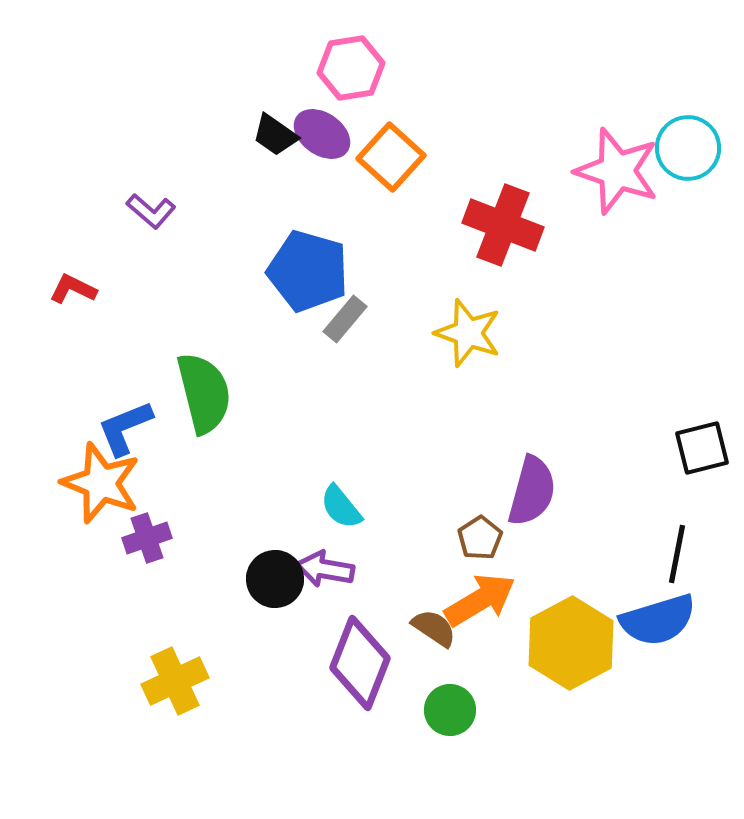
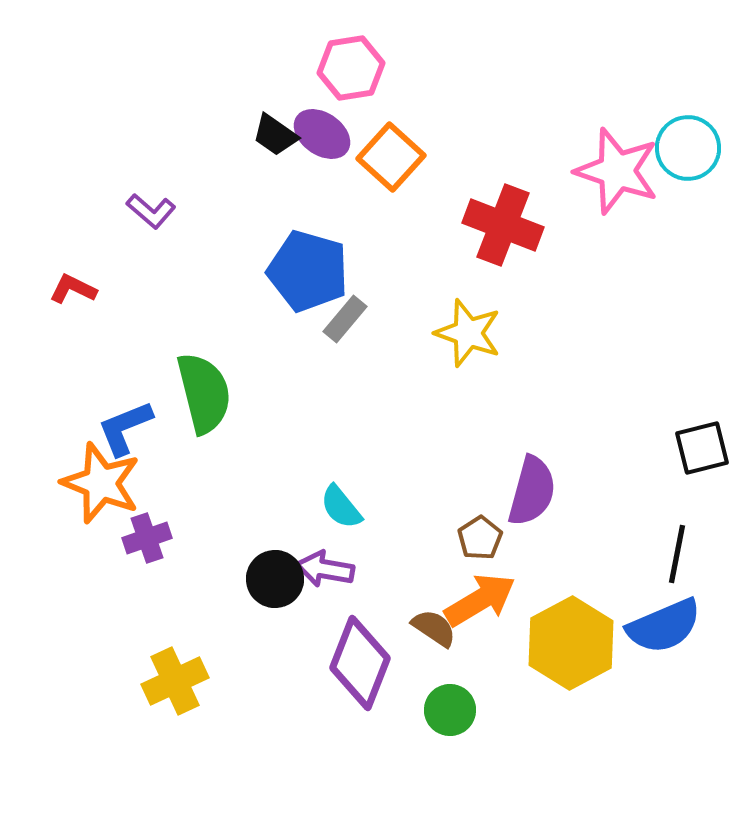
blue semicircle: moved 6 px right, 6 px down; rotated 6 degrees counterclockwise
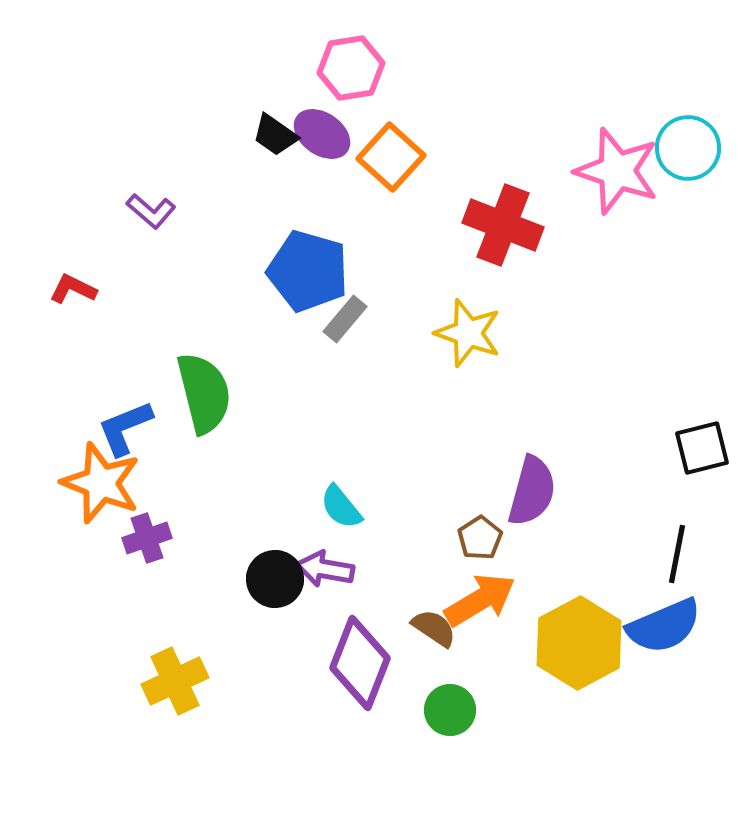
yellow hexagon: moved 8 px right
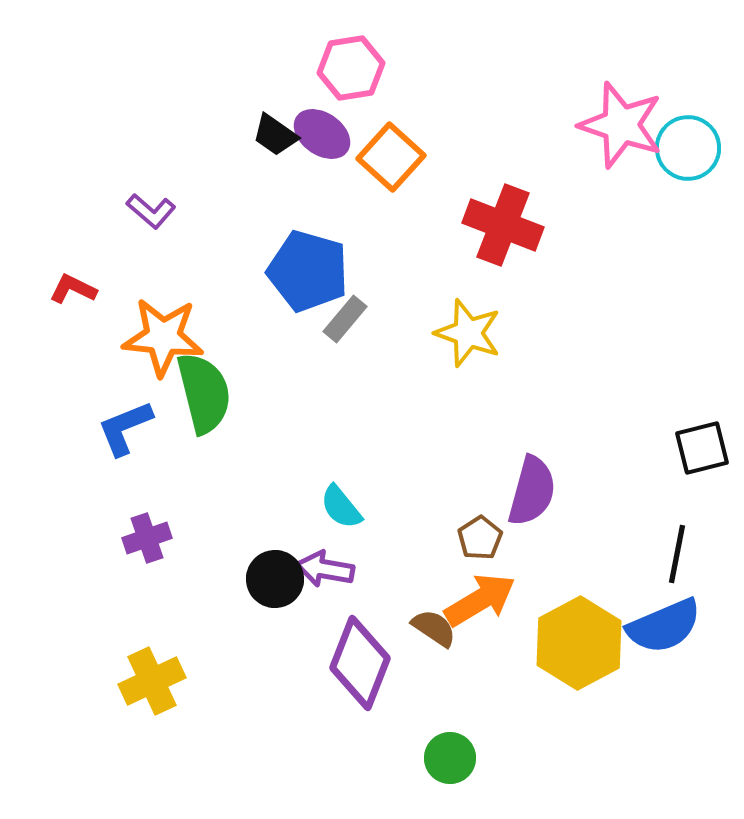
pink star: moved 4 px right, 46 px up
orange star: moved 62 px right, 146 px up; rotated 16 degrees counterclockwise
yellow cross: moved 23 px left
green circle: moved 48 px down
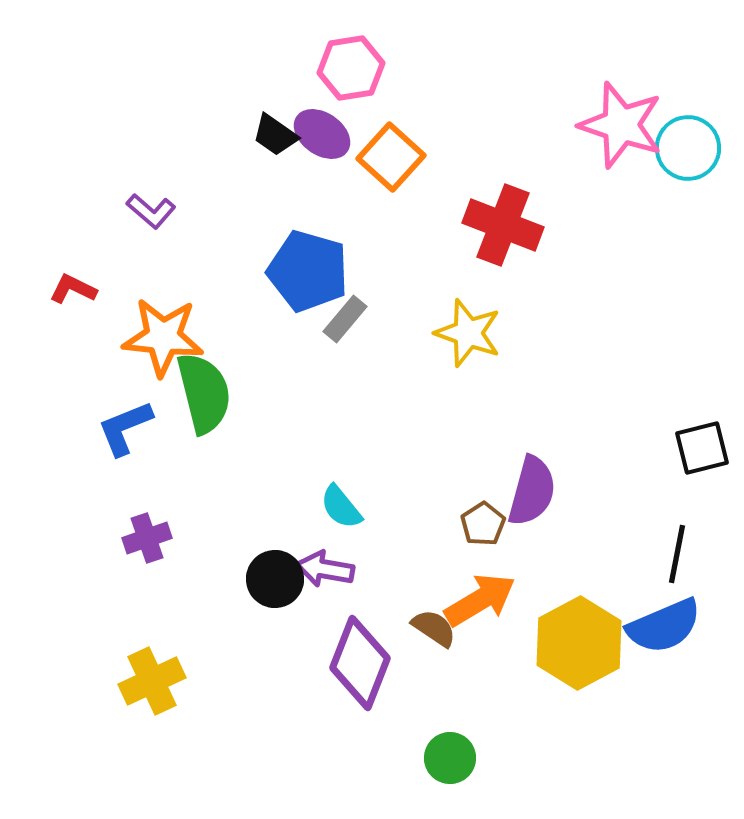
brown pentagon: moved 3 px right, 14 px up
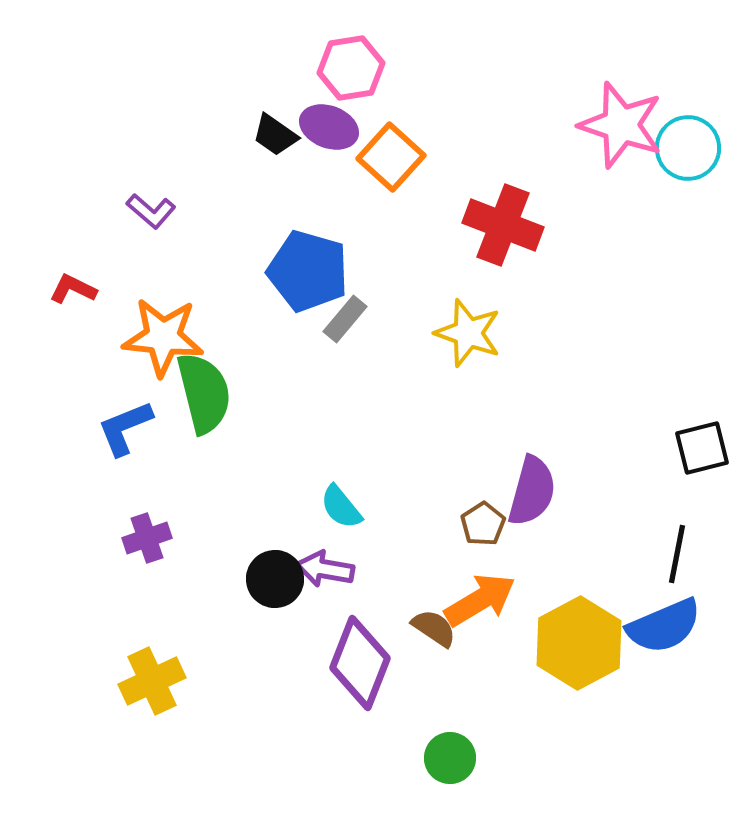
purple ellipse: moved 7 px right, 7 px up; rotated 14 degrees counterclockwise
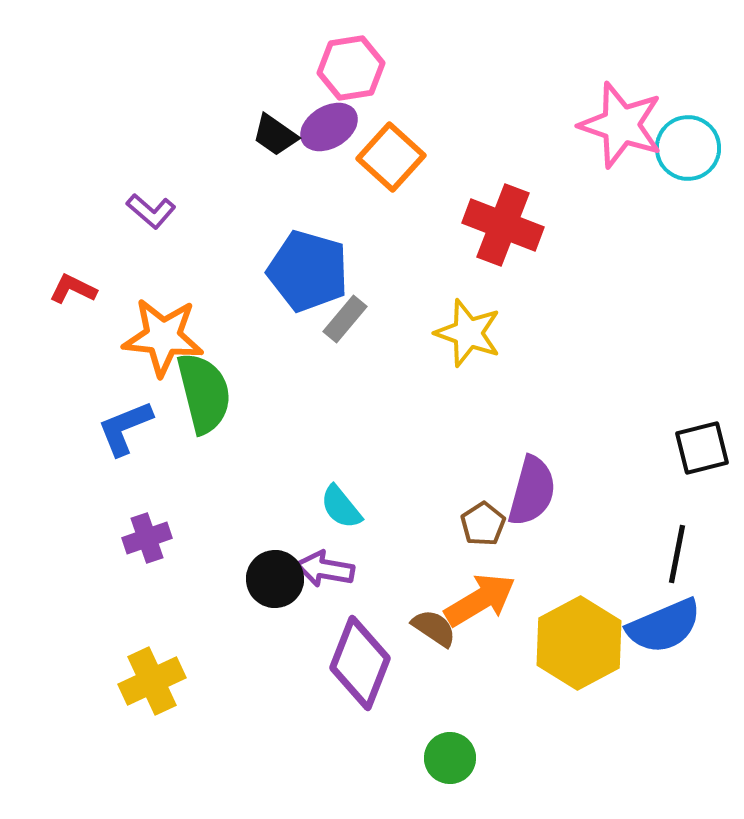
purple ellipse: rotated 52 degrees counterclockwise
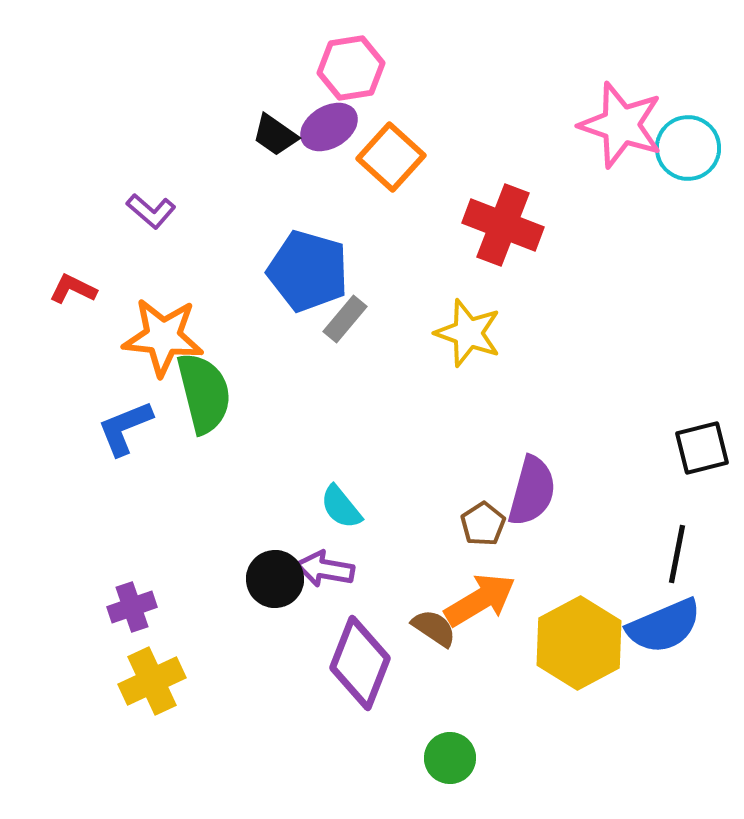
purple cross: moved 15 px left, 69 px down
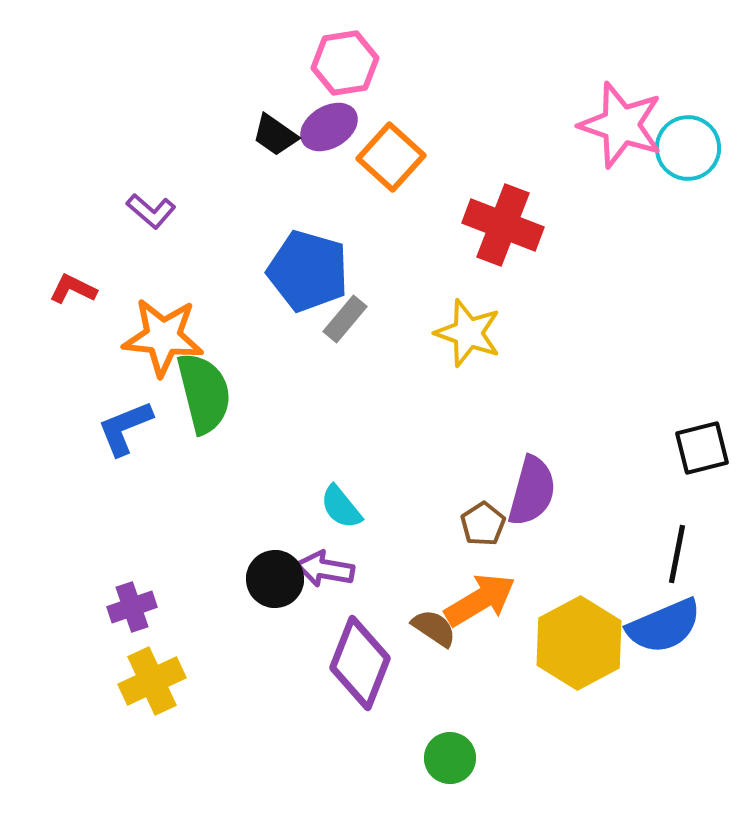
pink hexagon: moved 6 px left, 5 px up
